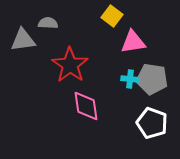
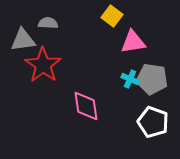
red star: moved 27 px left
cyan cross: rotated 18 degrees clockwise
white pentagon: moved 1 px right, 1 px up
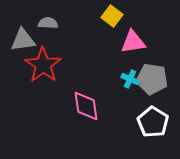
white pentagon: rotated 12 degrees clockwise
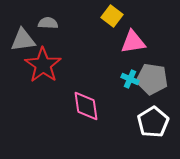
white pentagon: rotated 8 degrees clockwise
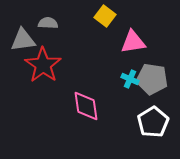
yellow square: moved 7 px left
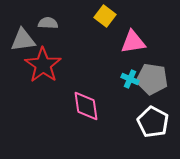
white pentagon: rotated 12 degrees counterclockwise
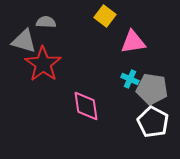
gray semicircle: moved 2 px left, 1 px up
gray triangle: moved 1 px right, 1 px down; rotated 24 degrees clockwise
red star: moved 1 px up
gray pentagon: moved 10 px down
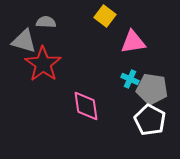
white pentagon: moved 3 px left, 2 px up
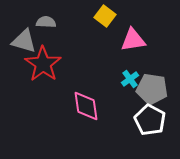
pink triangle: moved 2 px up
cyan cross: rotated 30 degrees clockwise
